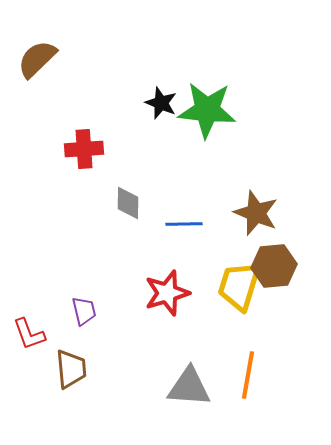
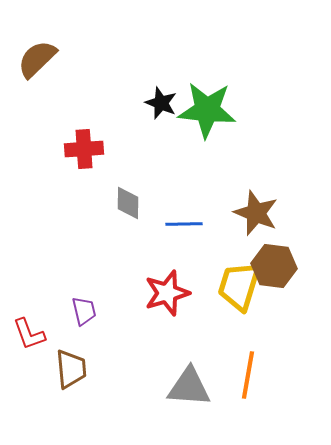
brown hexagon: rotated 12 degrees clockwise
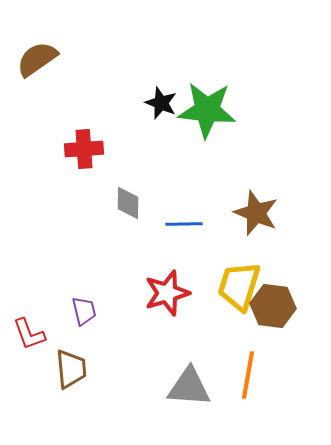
brown semicircle: rotated 9 degrees clockwise
brown hexagon: moved 1 px left, 40 px down
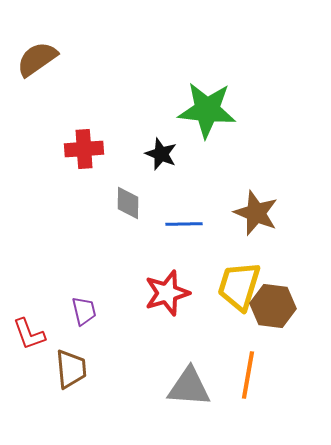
black star: moved 51 px down
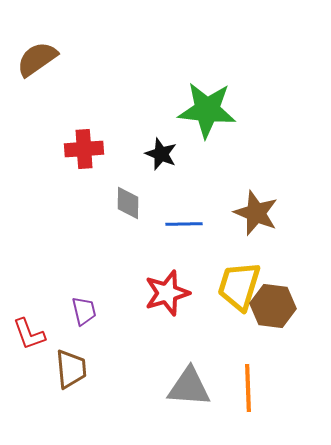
orange line: moved 13 px down; rotated 12 degrees counterclockwise
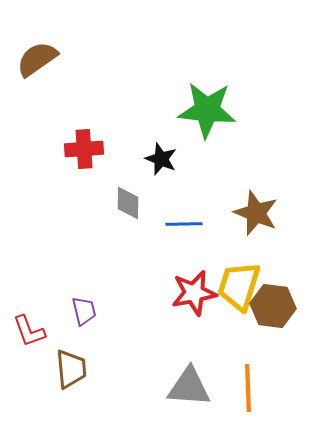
black star: moved 5 px down
red star: moved 27 px right; rotated 6 degrees clockwise
red L-shape: moved 3 px up
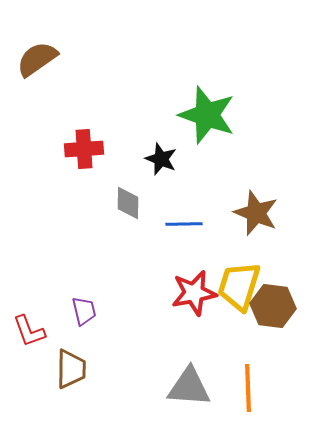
green star: moved 5 px down; rotated 14 degrees clockwise
brown trapezoid: rotated 6 degrees clockwise
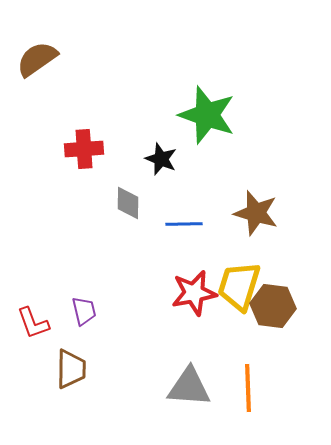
brown star: rotated 6 degrees counterclockwise
red L-shape: moved 4 px right, 8 px up
